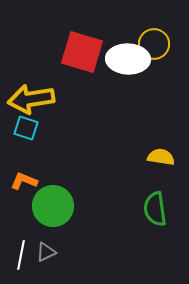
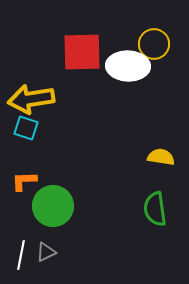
red square: rotated 18 degrees counterclockwise
white ellipse: moved 7 px down
orange L-shape: rotated 24 degrees counterclockwise
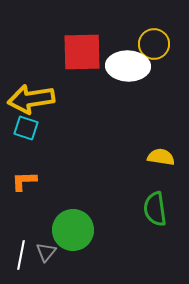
green circle: moved 20 px right, 24 px down
gray triangle: rotated 25 degrees counterclockwise
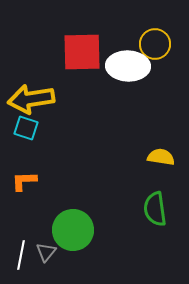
yellow circle: moved 1 px right
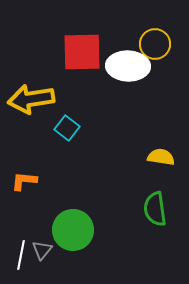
cyan square: moved 41 px right; rotated 20 degrees clockwise
orange L-shape: rotated 8 degrees clockwise
gray triangle: moved 4 px left, 2 px up
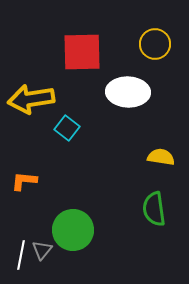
white ellipse: moved 26 px down
green semicircle: moved 1 px left
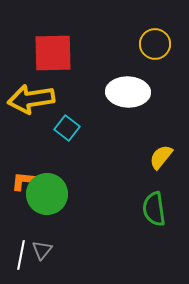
red square: moved 29 px left, 1 px down
yellow semicircle: rotated 60 degrees counterclockwise
green circle: moved 26 px left, 36 px up
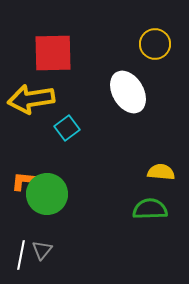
white ellipse: rotated 57 degrees clockwise
cyan square: rotated 15 degrees clockwise
yellow semicircle: moved 15 px down; rotated 56 degrees clockwise
green semicircle: moved 4 px left; rotated 96 degrees clockwise
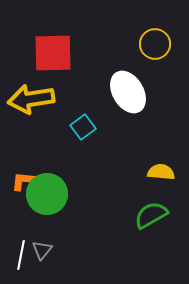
cyan square: moved 16 px right, 1 px up
green semicircle: moved 1 px right, 6 px down; rotated 28 degrees counterclockwise
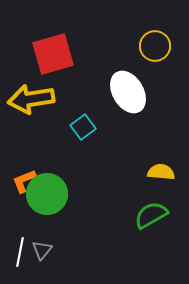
yellow circle: moved 2 px down
red square: moved 1 px down; rotated 15 degrees counterclockwise
orange L-shape: rotated 28 degrees counterclockwise
white line: moved 1 px left, 3 px up
